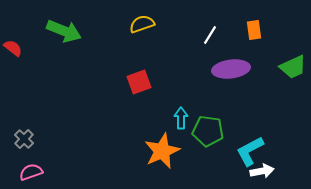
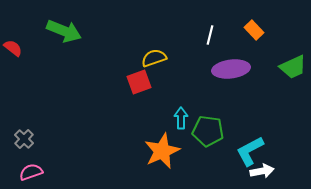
yellow semicircle: moved 12 px right, 34 px down
orange rectangle: rotated 36 degrees counterclockwise
white line: rotated 18 degrees counterclockwise
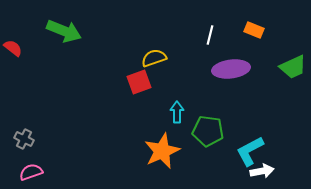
orange rectangle: rotated 24 degrees counterclockwise
cyan arrow: moved 4 px left, 6 px up
gray cross: rotated 18 degrees counterclockwise
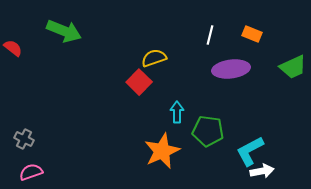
orange rectangle: moved 2 px left, 4 px down
red square: rotated 25 degrees counterclockwise
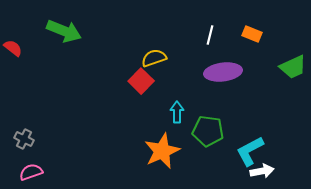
purple ellipse: moved 8 px left, 3 px down
red square: moved 2 px right, 1 px up
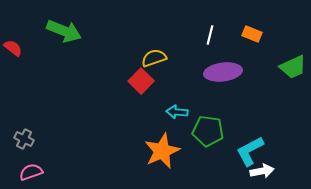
cyan arrow: rotated 85 degrees counterclockwise
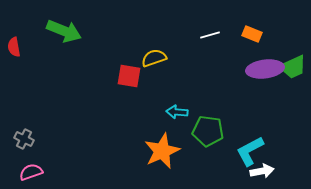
white line: rotated 60 degrees clockwise
red semicircle: moved 1 px right, 1 px up; rotated 138 degrees counterclockwise
purple ellipse: moved 42 px right, 3 px up
red square: moved 12 px left, 5 px up; rotated 35 degrees counterclockwise
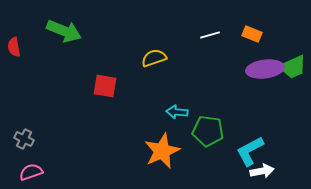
red square: moved 24 px left, 10 px down
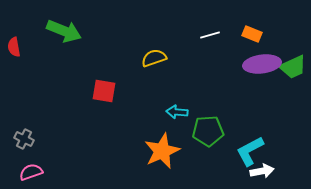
purple ellipse: moved 3 px left, 5 px up
red square: moved 1 px left, 5 px down
green pentagon: rotated 12 degrees counterclockwise
